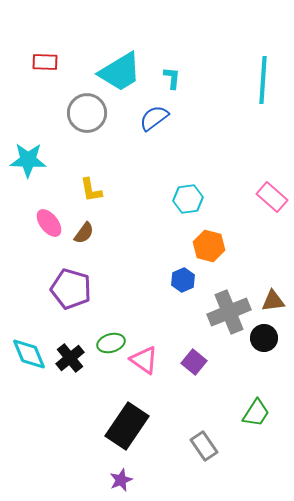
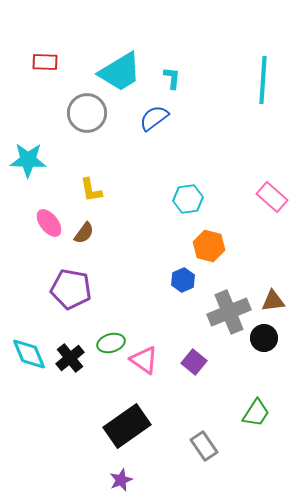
purple pentagon: rotated 6 degrees counterclockwise
black rectangle: rotated 21 degrees clockwise
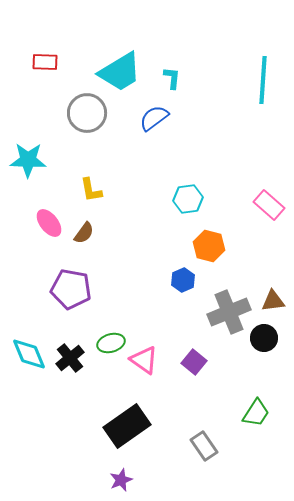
pink rectangle: moved 3 px left, 8 px down
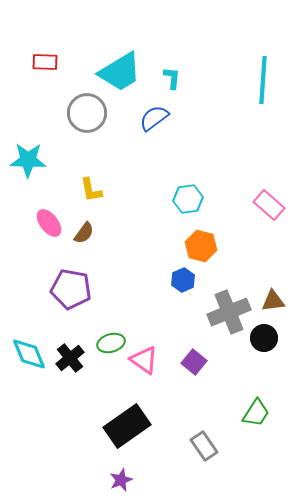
orange hexagon: moved 8 px left
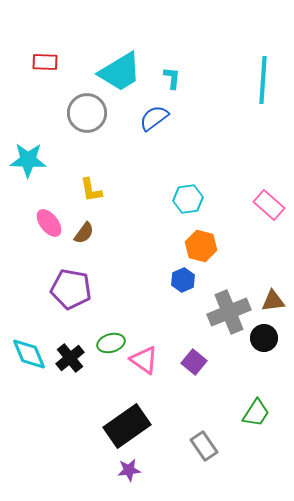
purple star: moved 8 px right, 10 px up; rotated 15 degrees clockwise
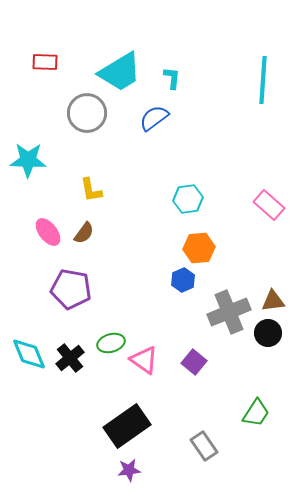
pink ellipse: moved 1 px left, 9 px down
orange hexagon: moved 2 px left, 2 px down; rotated 20 degrees counterclockwise
black circle: moved 4 px right, 5 px up
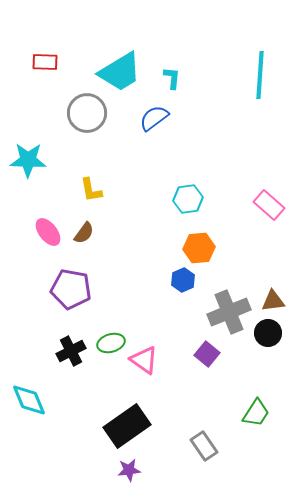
cyan line: moved 3 px left, 5 px up
cyan diamond: moved 46 px down
black cross: moved 1 px right, 7 px up; rotated 12 degrees clockwise
purple square: moved 13 px right, 8 px up
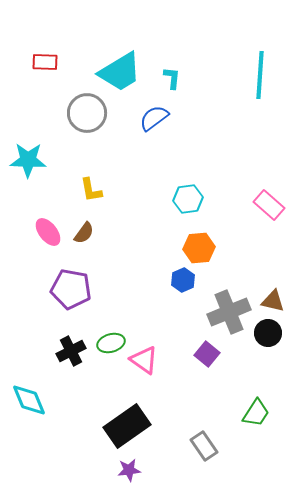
brown triangle: rotated 20 degrees clockwise
